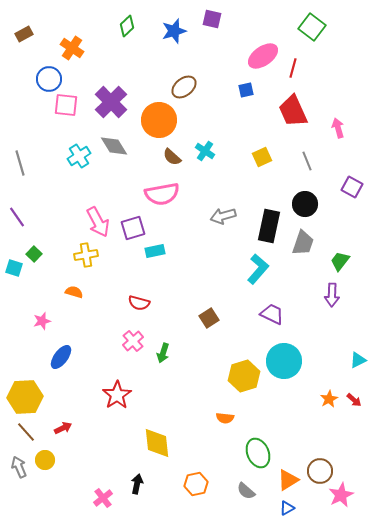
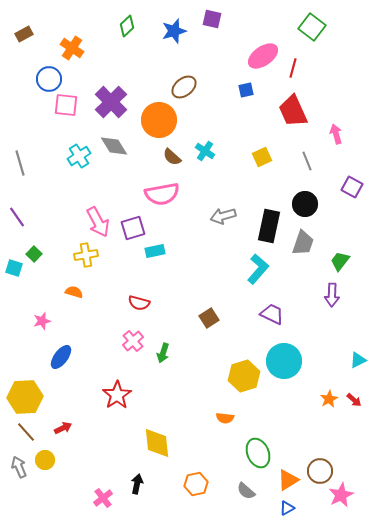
pink arrow at (338, 128): moved 2 px left, 6 px down
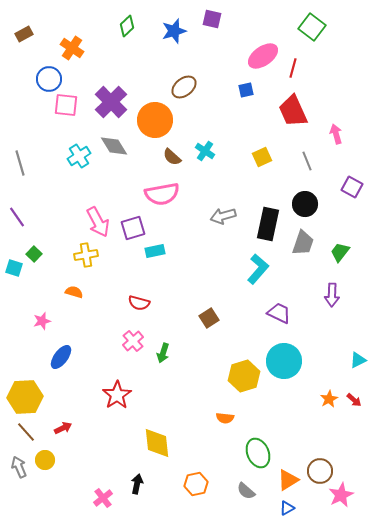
orange circle at (159, 120): moved 4 px left
black rectangle at (269, 226): moved 1 px left, 2 px up
green trapezoid at (340, 261): moved 9 px up
purple trapezoid at (272, 314): moved 7 px right, 1 px up
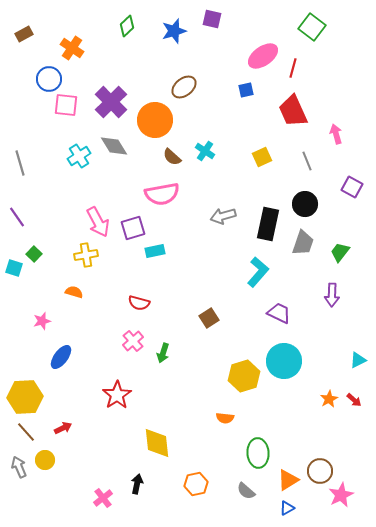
cyan L-shape at (258, 269): moved 3 px down
green ellipse at (258, 453): rotated 20 degrees clockwise
